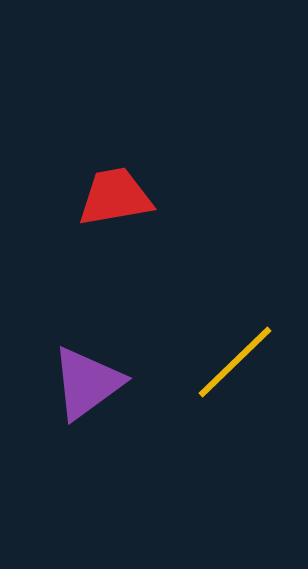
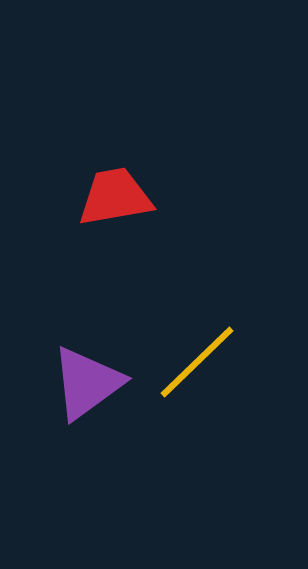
yellow line: moved 38 px left
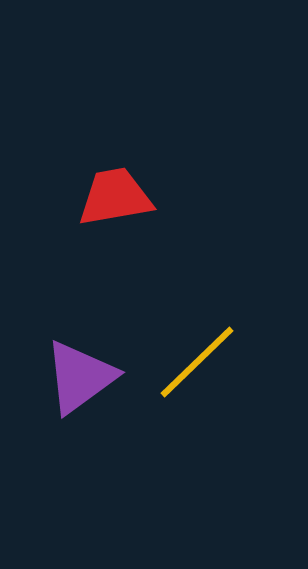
purple triangle: moved 7 px left, 6 px up
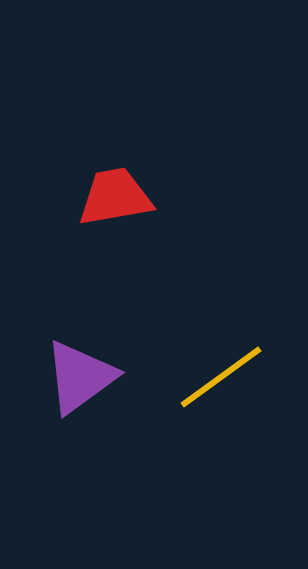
yellow line: moved 24 px right, 15 px down; rotated 8 degrees clockwise
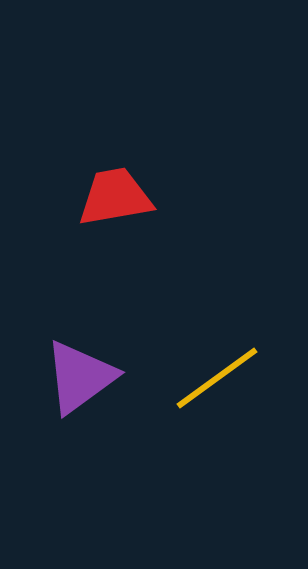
yellow line: moved 4 px left, 1 px down
